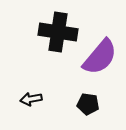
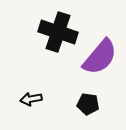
black cross: rotated 9 degrees clockwise
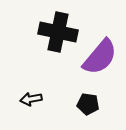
black cross: rotated 6 degrees counterclockwise
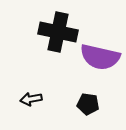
purple semicircle: rotated 63 degrees clockwise
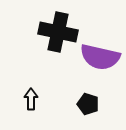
black arrow: rotated 100 degrees clockwise
black pentagon: rotated 10 degrees clockwise
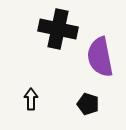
black cross: moved 3 px up
purple semicircle: rotated 66 degrees clockwise
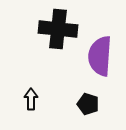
black cross: rotated 6 degrees counterclockwise
purple semicircle: moved 1 px up; rotated 15 degrees clockwise
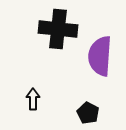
black arrow: moved 2 px right
black pentagon: moved 9 px down; rotated 10 degrees clockwise
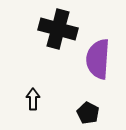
black cross: rotated 9 degrees clockwise
purple semicircle: moved 2 px left, 3 px down
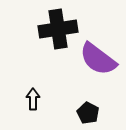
black cross: rotated 24 degrees counterclockwise
purple semicircle: rotated 57 degrees counterclockwise
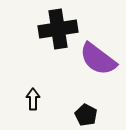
black pentagon: moved 2 px left, 2 px down
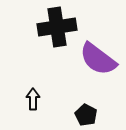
black cross: moved 1 px left, 2 px up
